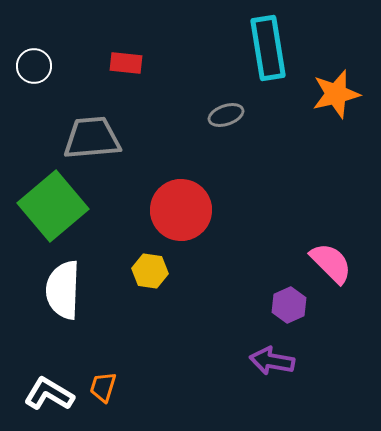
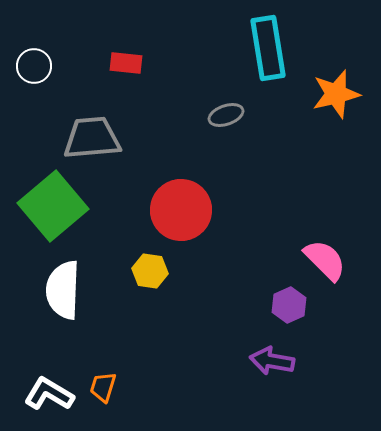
pink semicircle: moved 6 px left, 3 px up
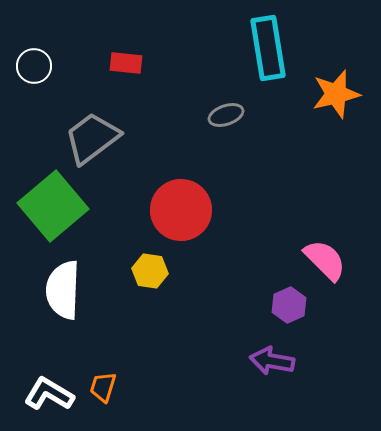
gray trapezoid: rotated 32 degrees counterclockwise
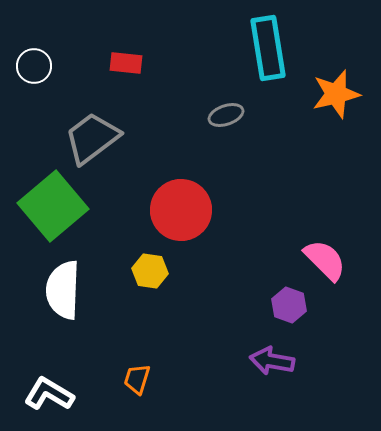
purple hexagon: rotated 16 degrees counterclockwise
orange trapezoid: moved 34 px right, 8 px up
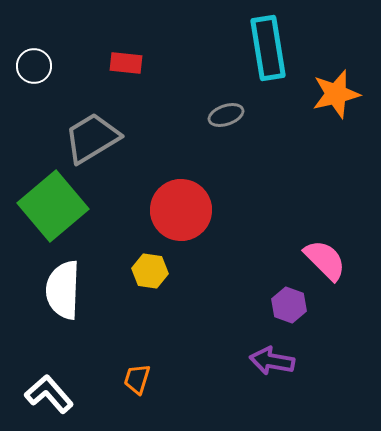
gray trapezoid: rotated 6 degrees clockwise
white L-shape: rotated 18 degrees clockwise
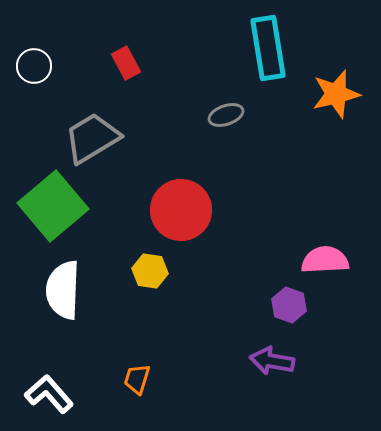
red rectangle: rotated 56 degrees clockwise
pink semicircle: rotated 48 degrees counterclockwise
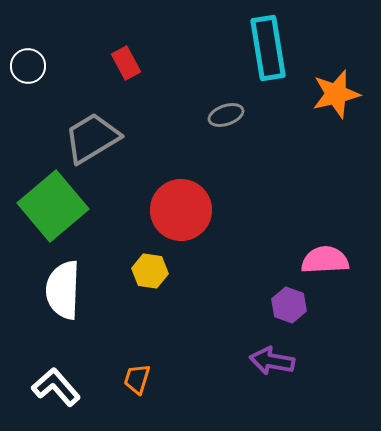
white circle: moved 6 px left
white L-shape: moved 7 px right, 7 px up
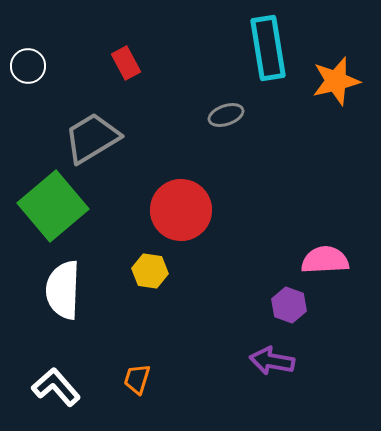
orange star: moved 13 px up
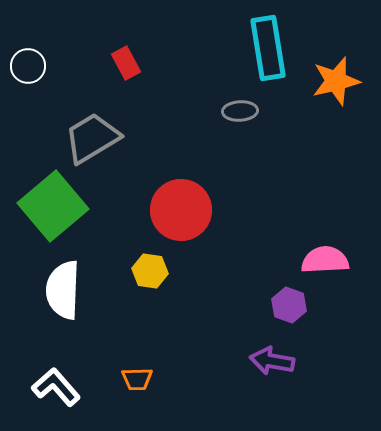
gray ellipse: moved 14 px right, 4 px up; rotated 16 degrees clockwise
orange trapezoid: rotated 108 degrees counterclockwise
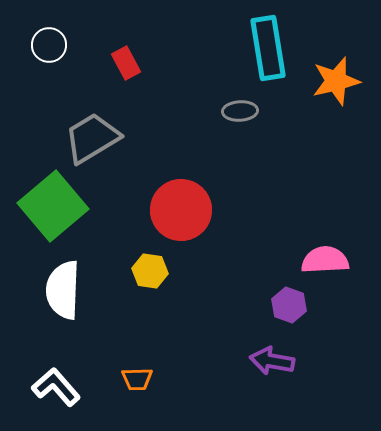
white circle: moved 21 px right, 21 px up
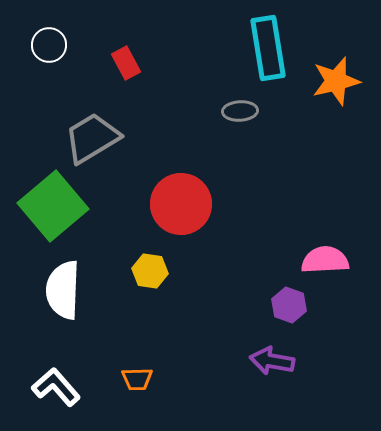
red circle: moved 6 px up
